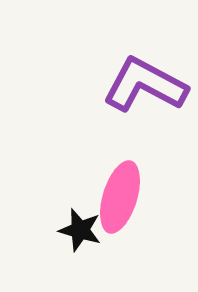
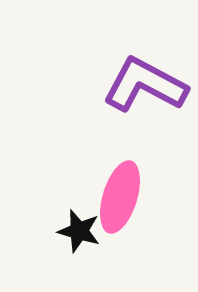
black star: moved 1 px left, 1 px down
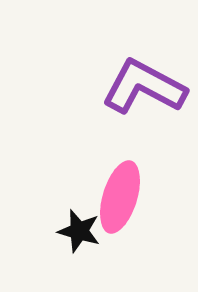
purple L-shape: moved 1 px left, 2 px down
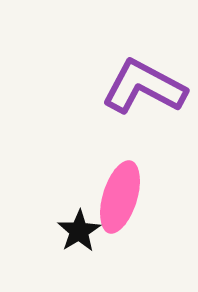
black star: rotated 24 degrees clockwise
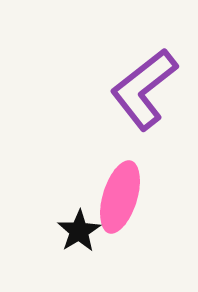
purple L-shape: moved 2 px down; rotated 66 degrees counterclockwise
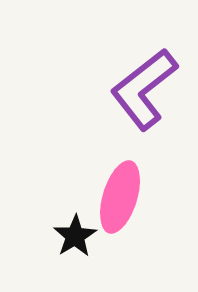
black star: moved 4 px left, 5 px down
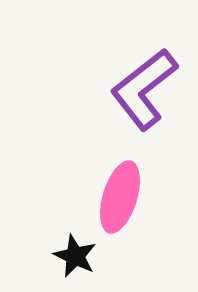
black star: moved 20 px down; rotated 15 degrees counterclockwise
